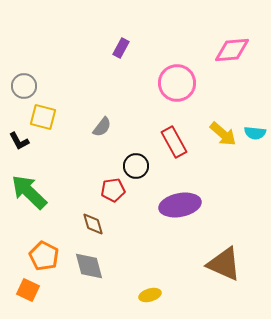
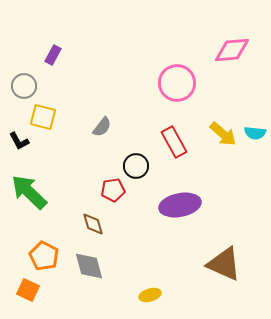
purple rectangle: moved 68 px left, 7 px down
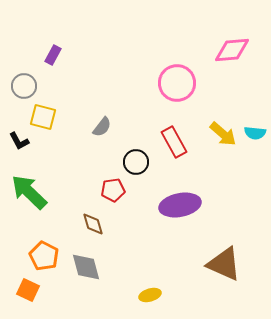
black circle: moved 4 px up
gray diamond: moved 3 px left, 1 px down
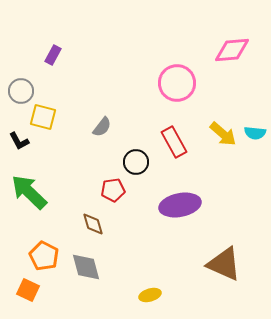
gray circle: moved 3 px left, 5 px down
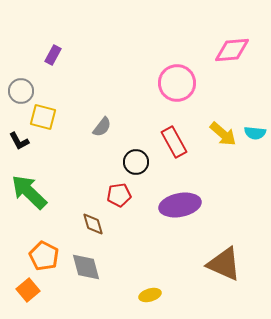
red pentagon: moved 6 px right, 5 px down
orange square: rotated 25 degrees clockwise
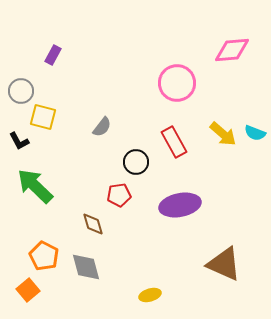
cyan semicircle: rotated 15 degrees clockwise
green arrow: moved 6 px right, 6 px up
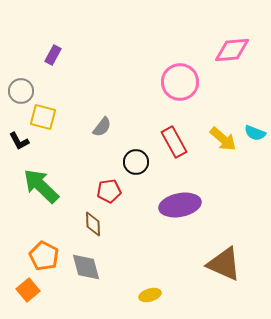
pink circle: moved 3 px right, 1 px up
yellow arrow: moved 5 px down
green arrow: moved 6 px right
red pentagon: moved 10 px left, 4 px up
brown diamond: rotated 15 degrees clockwise
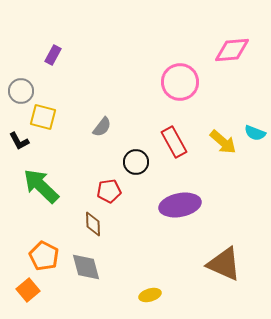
yellow arrow: moved 3 px down
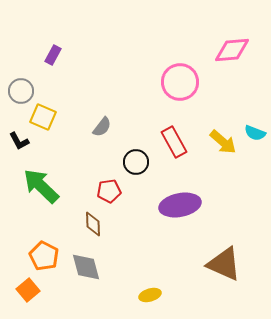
yellow square: rotated 8 degrees clockwise
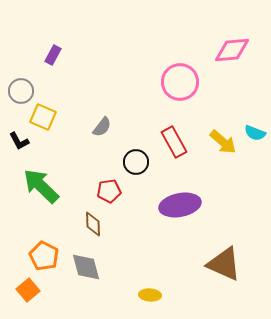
yellow ellipse: rotated 20 degrees clockwise
